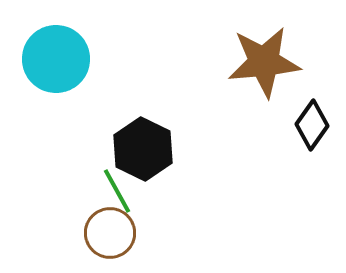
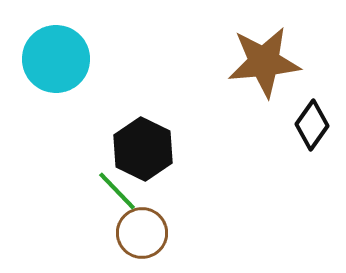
green line: rotated 15 degrees counterclockwise
brown circle: moved 32 px right
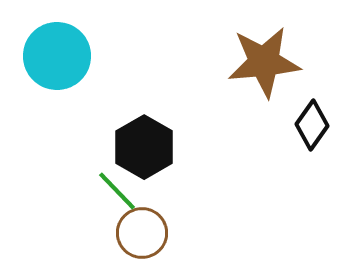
cyan circle: moved 1 px right, 3 px up
black hexagon: moved 1 px right, 2 px up; rotated 4 degrees clockwise
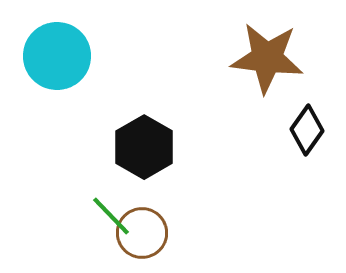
brown star: moved 3 px right, 4 px up; rotated 12 degrees clockwise
black diamond: moved 5 px left, 5 px down
green line: moved 6 px left, 25 px down
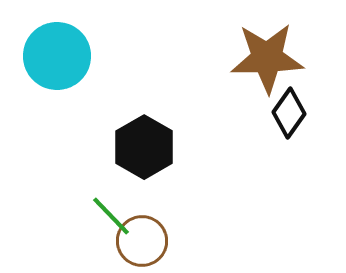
brown star: rotated 8 degrees counterclockwise
black diamond: moved 18 px left, 17 px up
brown circle: moved 8 px down
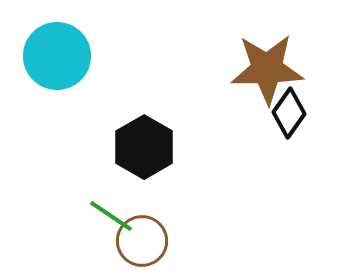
brown star: moved 11 px down
green line: rotated 12 degrees counterclockwise
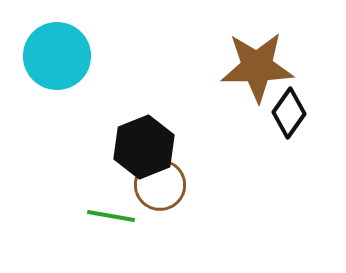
brown star: moved 10 px left, 2 px up
black hexagon: rotated 8 degrees clockwise
green line: rotated 24 degrees counterclockwise
brown circle: moved 18 px right, 56 px up
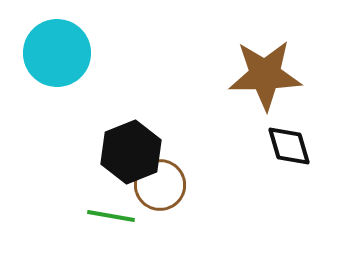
cyan circle: moved 3 px up
brown star: moved 8 px right, 8 px down
black diamond: moved 33 px down; rotated 51 degrees counterclockwise
black hexagon: moved 13 px left, 5 px down
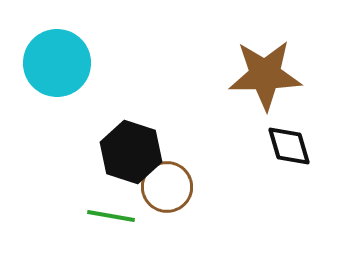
cyan circle: moved 10 px down
black hexagon: rotated 20 degrees counterclockwise
brown circle: moved 7 px right, 2 px down
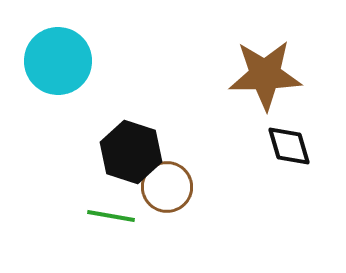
cyan circle: moved 1 px right, 2 px up
